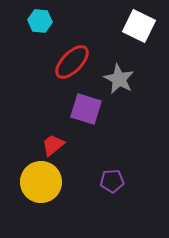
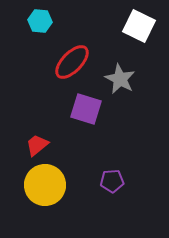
gray star: moved 1 px right
red trapezoid: moved 16 px left
yellow circle: moved 4 px right, 3 px down
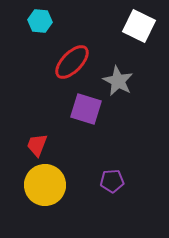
gray star: moved 2 px left, 2 px down
red trapezoid: rotated 30 degrees counterclockwise
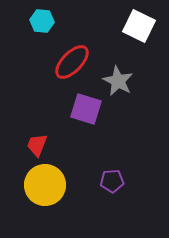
cyan hexagon: moved 2 px right
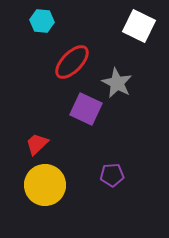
gray star: moved 1 px left, 2 px down
purple square: rotated 8 degrees clockwise
red trapezoid: moved 1 px up; rotated 25 degrees clockwise
purple pentagon: moved 6 px up
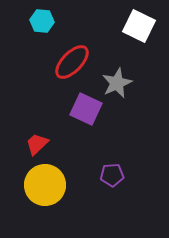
gray star: rotated 20 degrees clockwise
